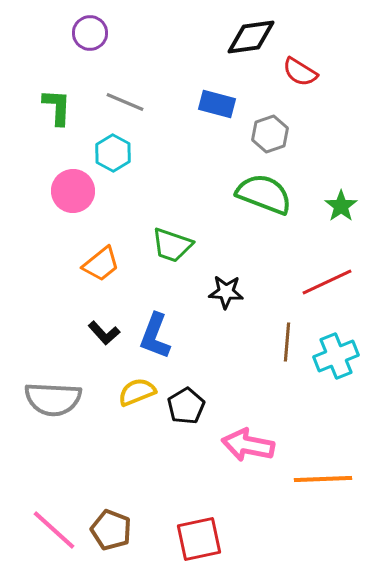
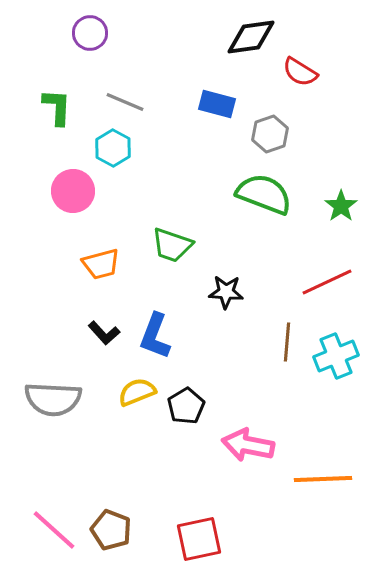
cyan hexagon: moved 5 px up
orange trapezoid: rotated 24 degrees clockwise
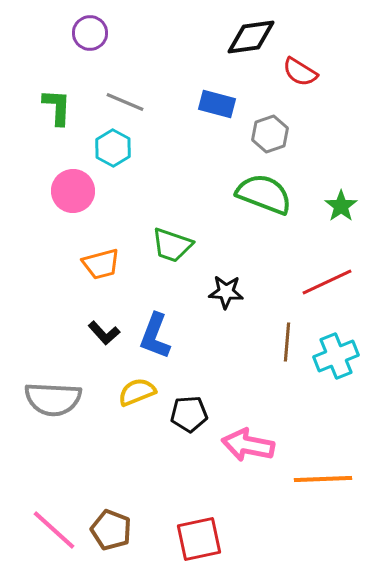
black pentagon: moved 3 px right, 8 px down; rotated 27 degrees clockwise
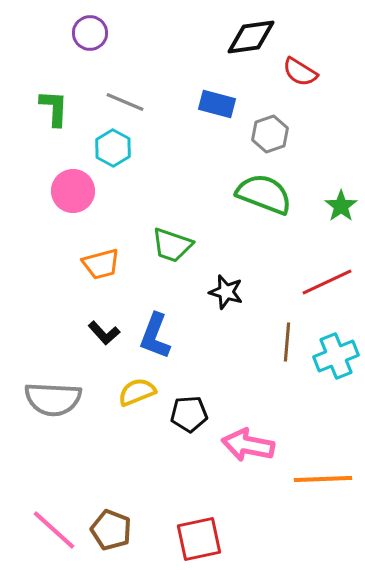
green L-shape: moved 3 px left, 1 px down
black star: rotated 12 degrees clockwise
